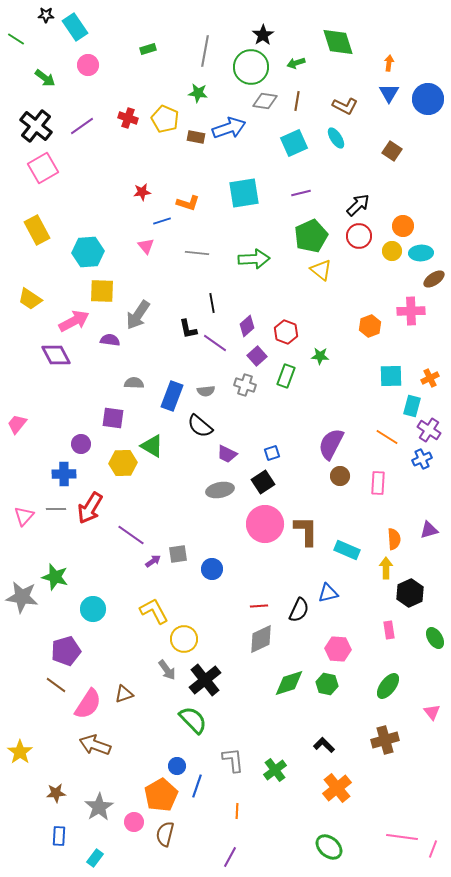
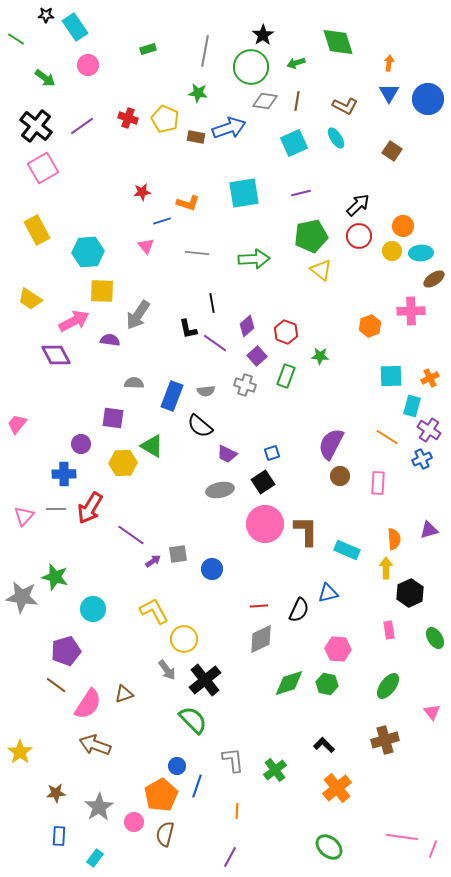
green pentagon at (311, 236): rotated 12 degrees clockwise
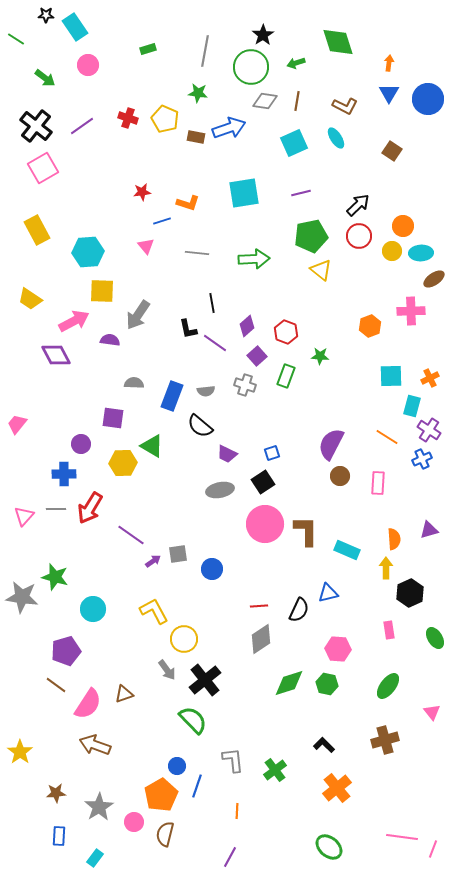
gray diamond at (261, 639): rotated 8 degrees counterclockwise
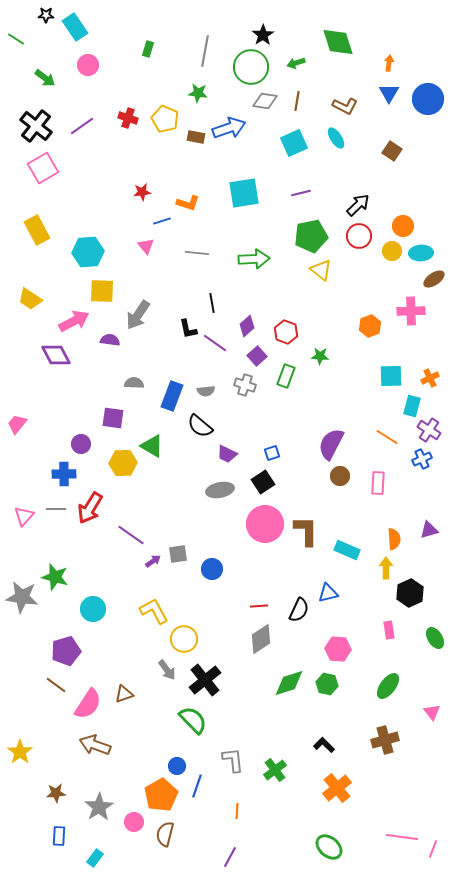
green rectangle at (148, 49): rotated 56 degrees counterclockwise
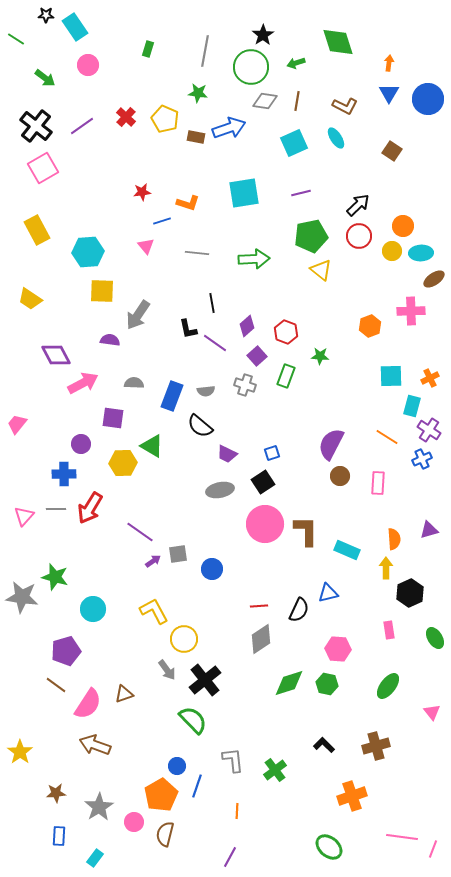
red cross at (128, 118): moved 2 px left, 1 px up; rotated 24 degrees clockwise
pink arrow at (74, 321): moved 9 px right, 62 px down
purple line at (131, 535): moved 9 px right, 3 px up
brown cross at (385, 740): moved 9 px left, 6 px down
orange cross at (337, 788): moved 15 px right, 8 px down; rotated 20 degrees clockwise
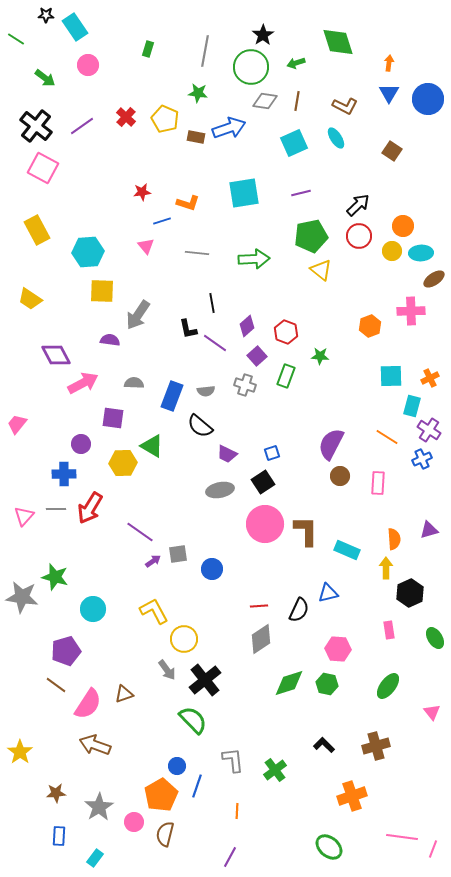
pink square at (43, 168): rotated 32 degrees counterclockwise
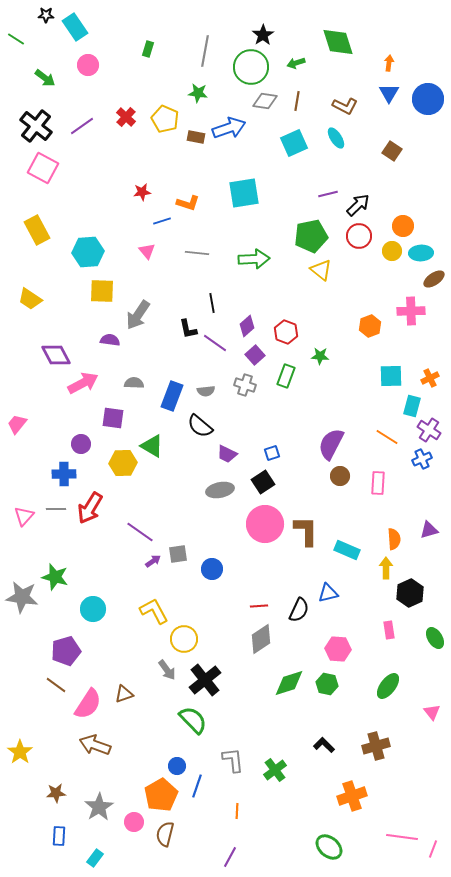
purple line at (301, 193): moved 27 px right, 1 px down
pink triangle at (146, 246): moved 1 px right, 5 px down
purple square at (257, 356): moved 2 px left, 1 px up
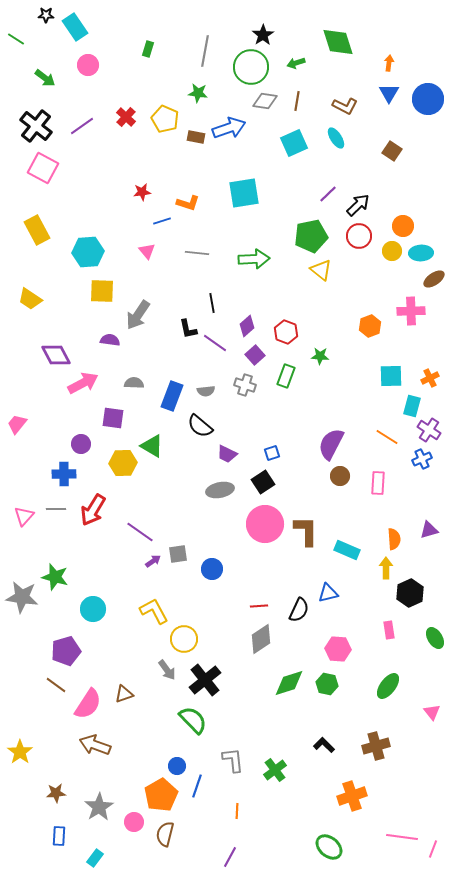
purple line at (328, 194): rotated 30 degrees counterclockwise
red arrow at (90, 508): moved 3 px right, 2 px down
